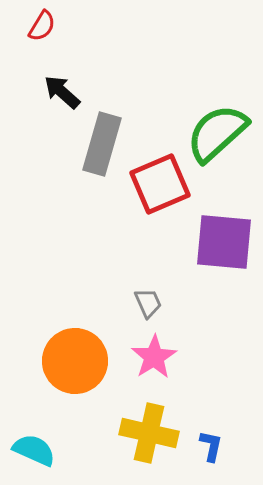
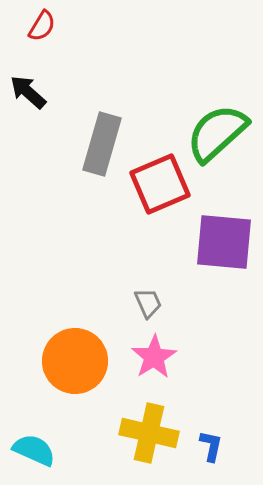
black arrow: moved 34 px left
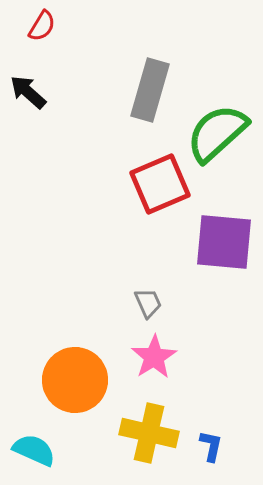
gray rectangle: moved 48 px right, 54 px up
orange circle: moved 19 px down
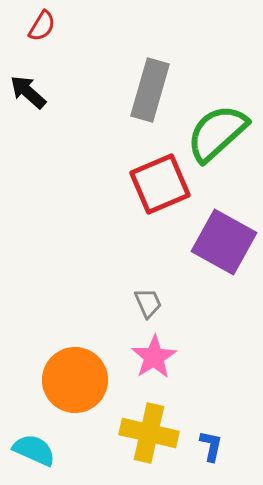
purple square: rotated 24 degrees clockwise
